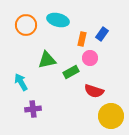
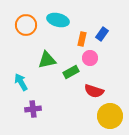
yellow circle: moved 1 px left
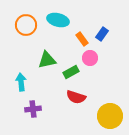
orange rectangle: rotated 48 degrees counterclockwise
cyan arrow: rotated 24 degrees clockwise
red semicircle: moved 18 px left, 6 px down
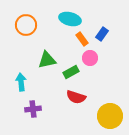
cyan ellipse: moved 12 px right, 1 px up
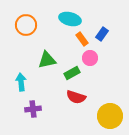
green rectangle: moved 1 px right, 1 px down
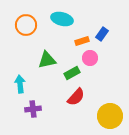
cyan ellipse: moved 8 px left
orange rectangle: moved 2 px down; rotated 72 degrees counterclockwise
cyan arrow: moved 1 px left, 2 px down
red semicircle: rotated 66 degrees counterclockwise
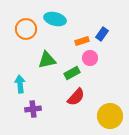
cyan ellipse: moved 7 px left
orange circle: moved 4 px down
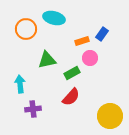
cyan ellipse: moved 1 px left, 1 px up
red semicircle: moved 5 px left
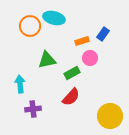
orange circle: moved 4 px right, 3 px up
blue rectangle: moved 1 px right
